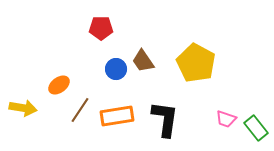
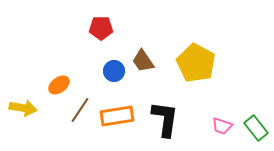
blue circle: moved 2 px left, 2 px down
pink trapezoid: moved 4 px left, 7 px down
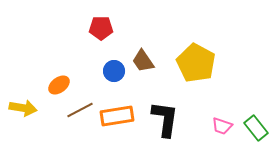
brown line: rotated 28 degrees clockwise
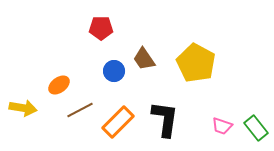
brown trapezoid: moved 1 px right, 2 px up
orange rectangle: moved 1 px right, 6 px down; rotated 36 degrees counterclockwise
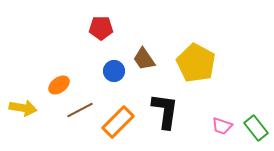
black L-shape: moved 8 px up
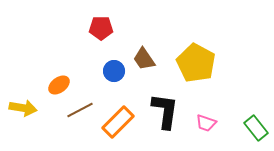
pink trapezoid: moved 16 px left, 3 px up
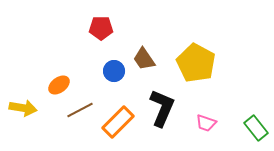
black L-shape: moved 3 px left, 3 px up; rotated 15 degrees clockwise
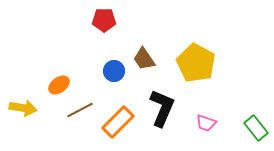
red pentagon: moved 3 px right, 8 px up
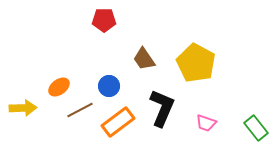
blue circle: moved 5 px left, 15 px down
orange ellipse: moved 2 px down
yellow arrow: rotated 12 degrees counterclockwise
orange rectangle: rotated 8 degrees clockwise
